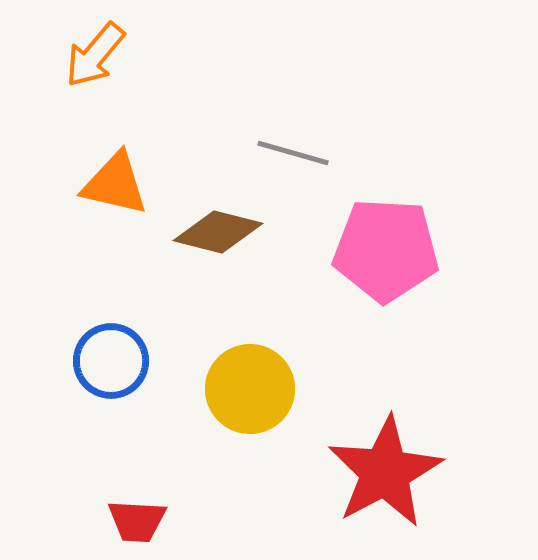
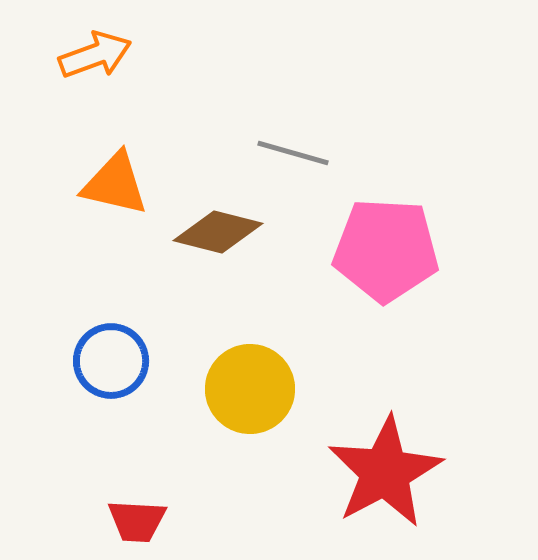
orange arrow: rotated 150 degrees counterclockwise
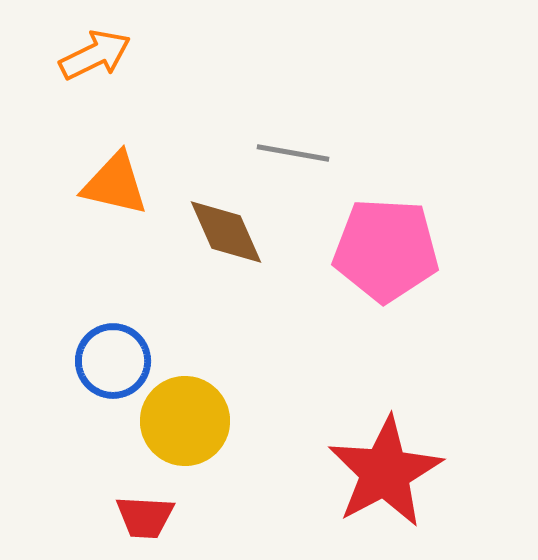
orange arrow: rotated 6 degrees counterclockwise
gray line: rotated 6 degrees counterclockwise
brown diamond: moved 8 px right; rotated 52 degrees clockwise
blue circle: moved 2 px right
yellow circle: moved 65 px left, 32 px down
red trapezoid: moved 8 px right, 4 px up
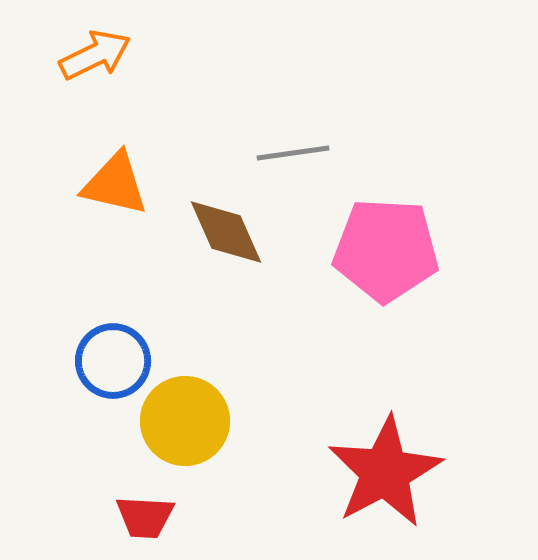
gray line: rotated 18 degrees counterclockwise
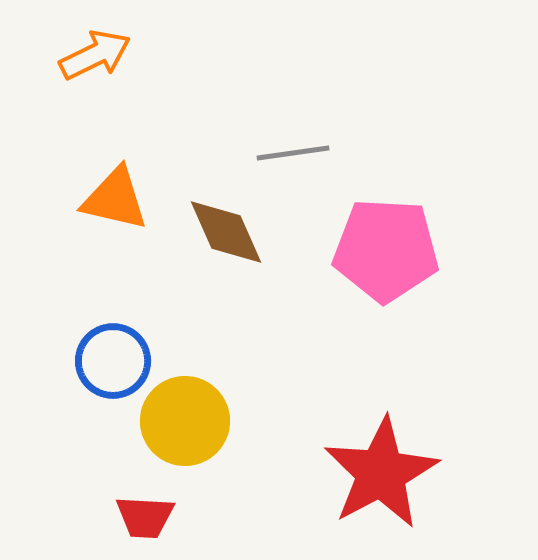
orange triangle: moved 15 px down
red star: moved 4 px left, 1 px down
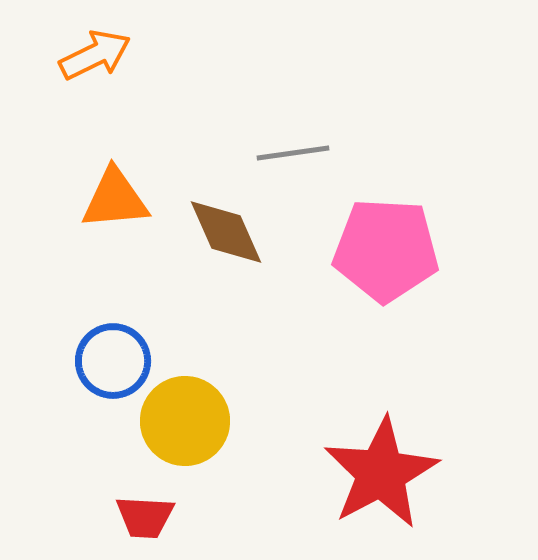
orange triangle: rotated 18 degrees counterclockwise
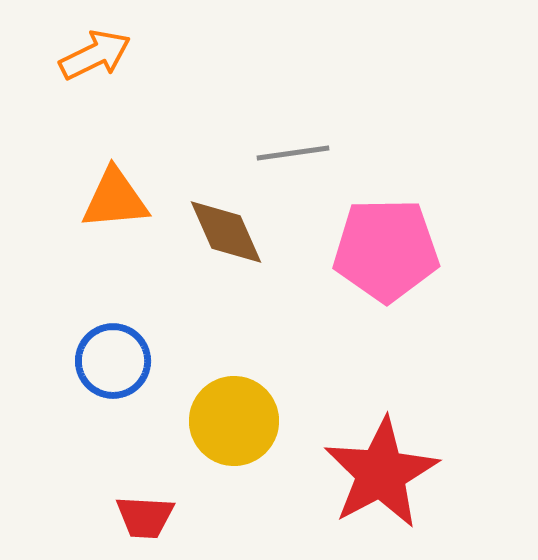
pink pentagon: rotated 4 degrees counterclockwise
yellow circle: moved 49 px right
